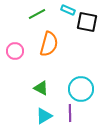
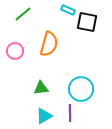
green line: moved 14 px left; rotated 12 degrees counterclockwise
green triangle: rotated 35 degrees counterclockwise
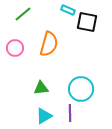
pink circle: moved 3 px up
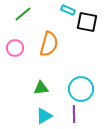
purple line: moved 4 px right, 1 px down
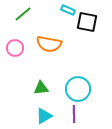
orange semicircle: rotated 85 degrees clockwise
cyan circle: moved 3 px left
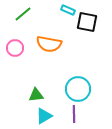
green triangle: moved 5 px left, 7 px down
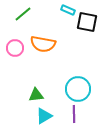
orange semicircle: moved 6 px left
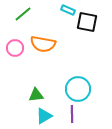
purple line: moved 2 px left
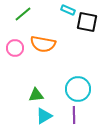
purple line: moved 2 px right, 1 px down
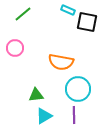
orange semicircle: moved 18 px right, 18 px down
